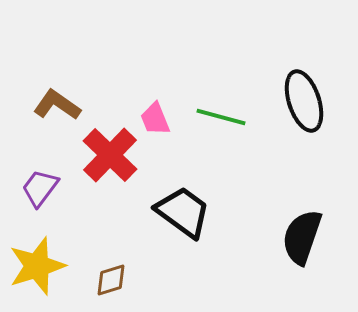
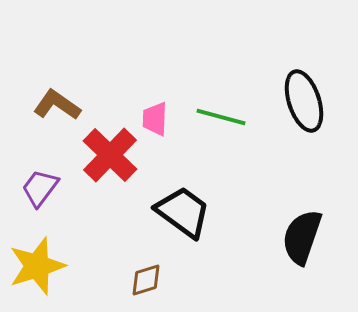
pink trapezoid: rotated 24 degrees clockwise
brown diamond: moved 35 px right
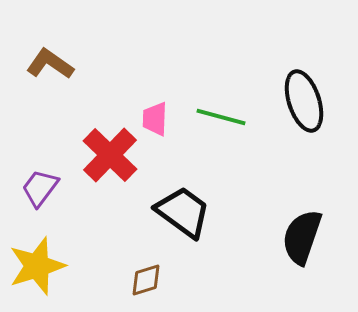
brown L-shape: moved 7 px left, 41 px up
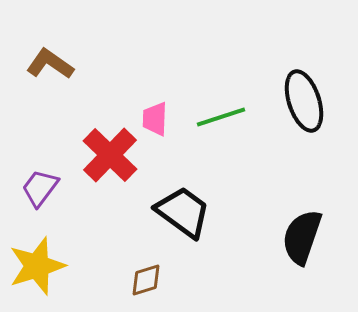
green line: rotated 33 degrees counterclockwise
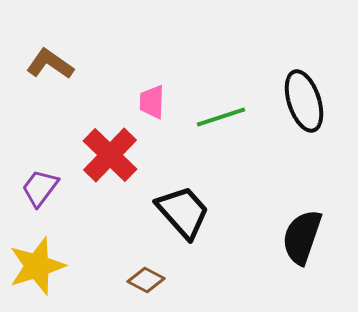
pink trapezoid: moved 3 px left, 17 px up
black trapezoid: rotated 12 degrees clockwise
brown diamond: rotated 45 degrees clockwise
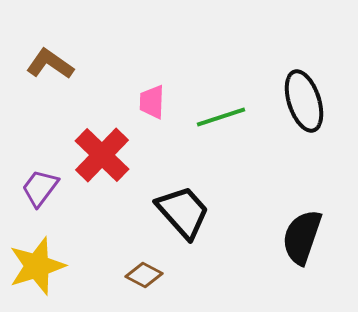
red cross: moved 8 px left
brown diamond: moved 2 px left, 5 px up
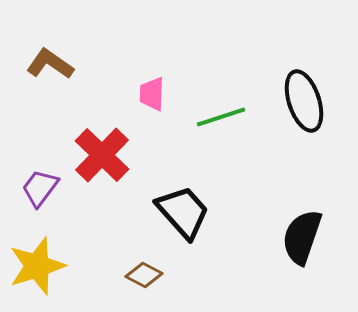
pink trapezoid: moved 8 px up
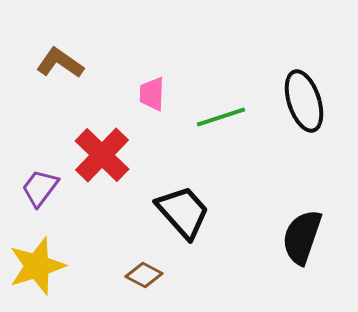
brown L-shape: moved 10 px right, 1 px up
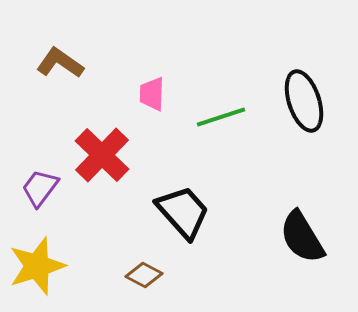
black semicircle: rotated 50 degrees counterclockwise
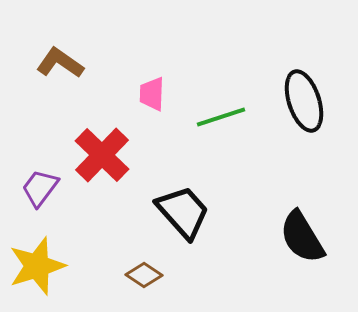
brown diamond: rotated 6 degrees clockwise
